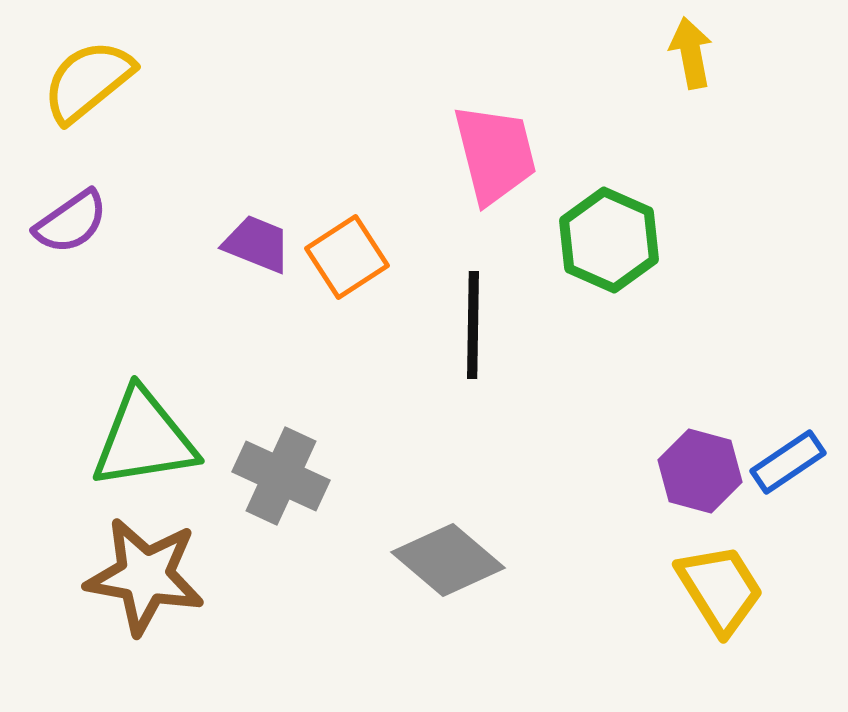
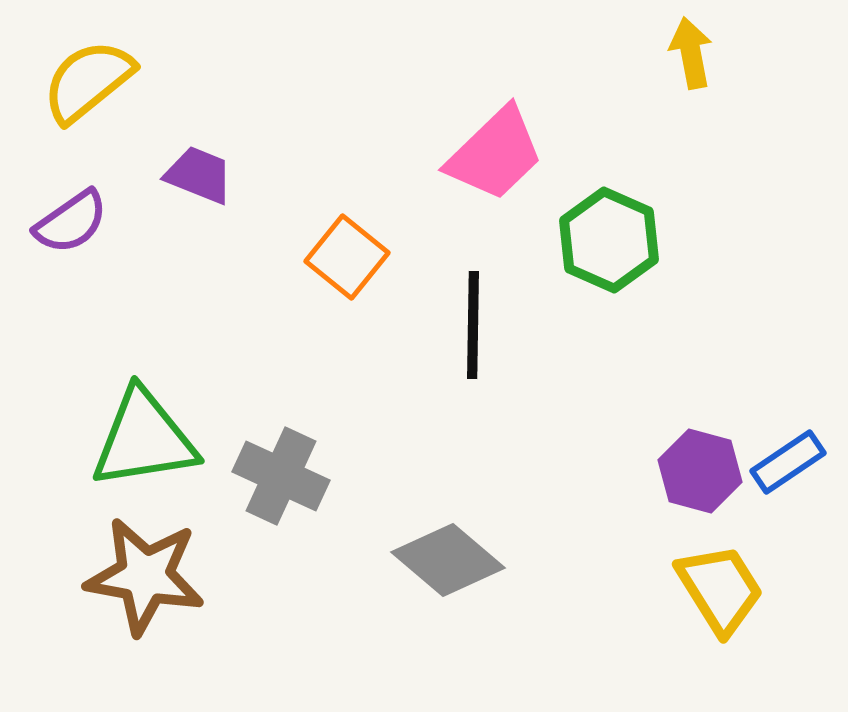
pink trapezoid: rotated 60 degrees clockwise
purple trapezoid: moved 58 px left, 69 px up
orange square: rotated 18 degrees counterclockwise
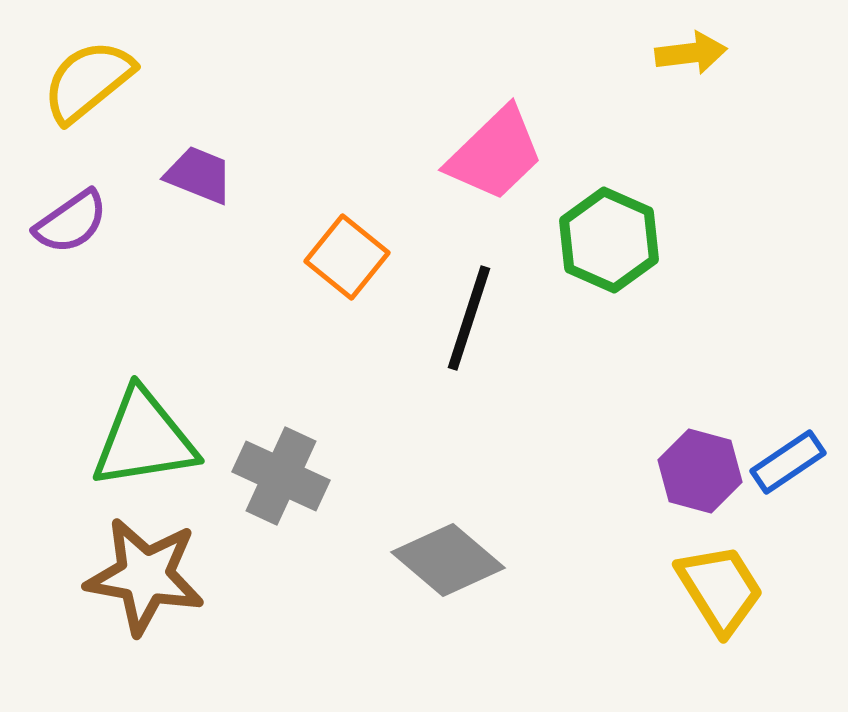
yellow arrow: rotated 94 degrees clockwise
black line: moved 4 px left, 7 px up; rotated 17 degrees clockwise
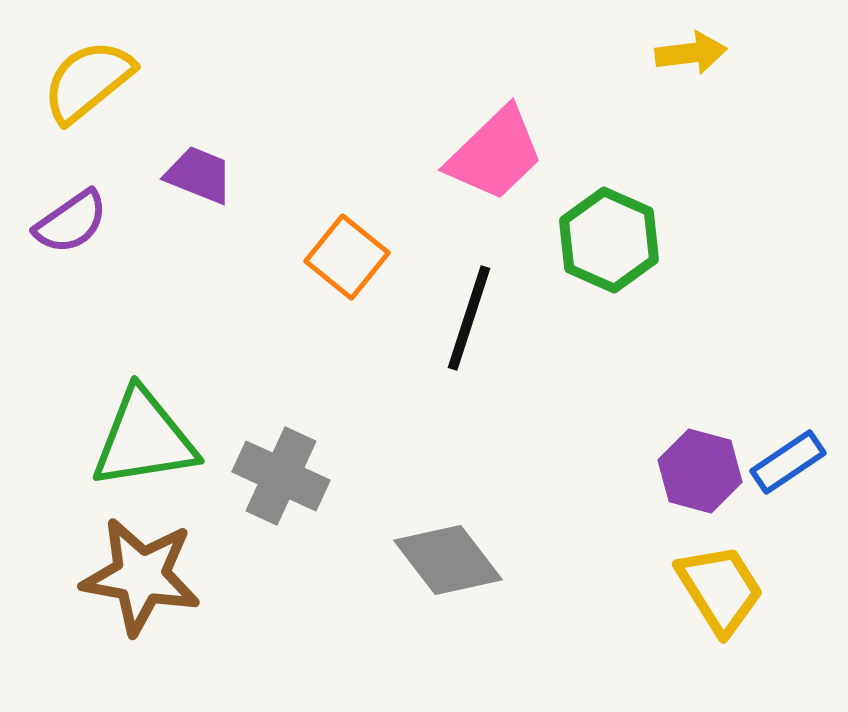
gray diamond: rotated 12 degrees clockwise
brown star: moved 4 px left
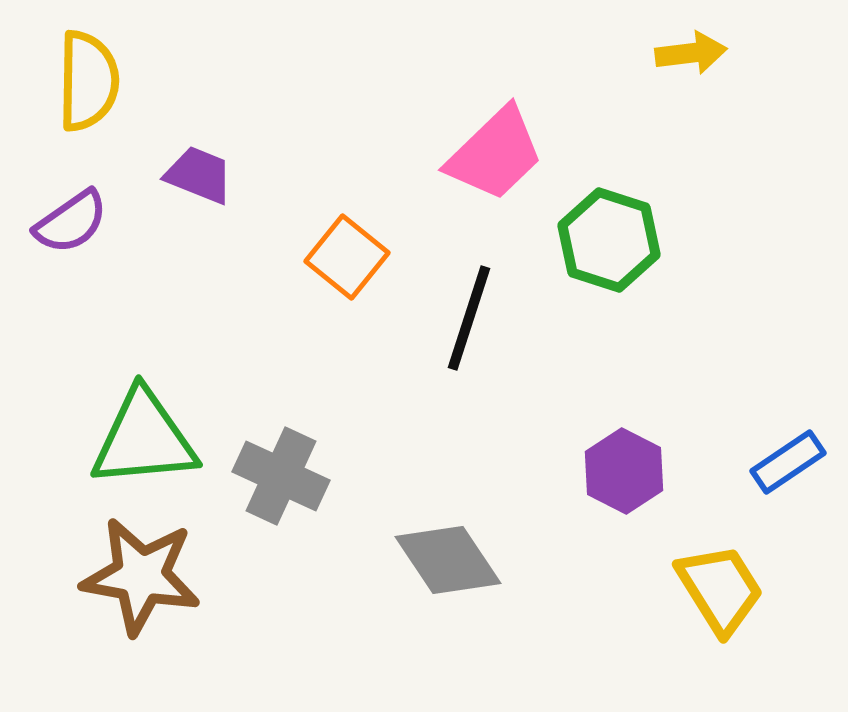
yellow semicircle: rotated 130 degrees clockwise
green hexagon: rotated 6 degrees counterclockwise
green triangle: rotated 4 degrees clockwise
purple hexagon: moved 76 px left; rotated 12 degrees clockwise
gray diamond: rotated 4 degrees clockwise
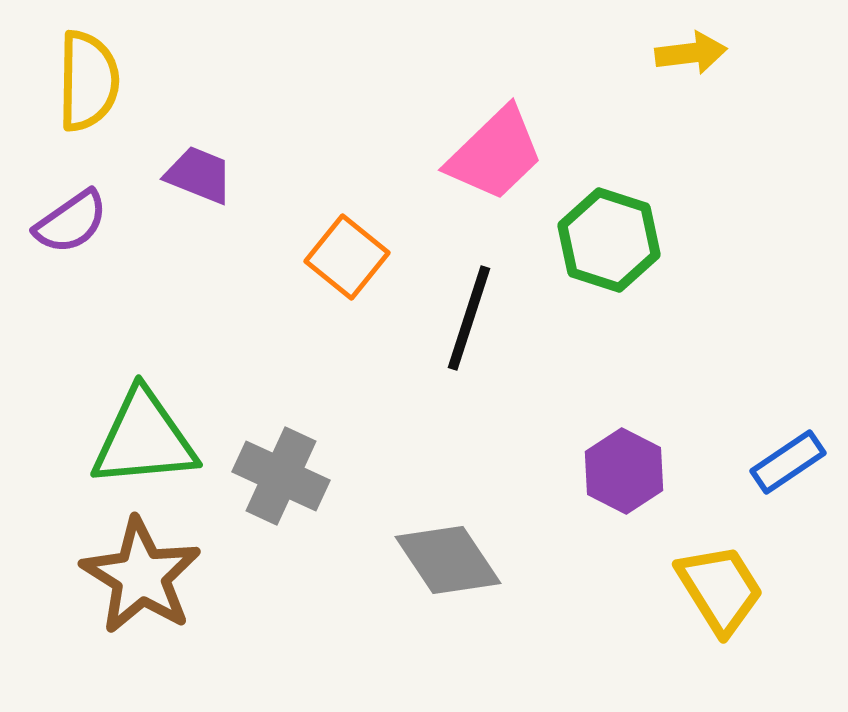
brown star: rotated 22 degrees clockwise
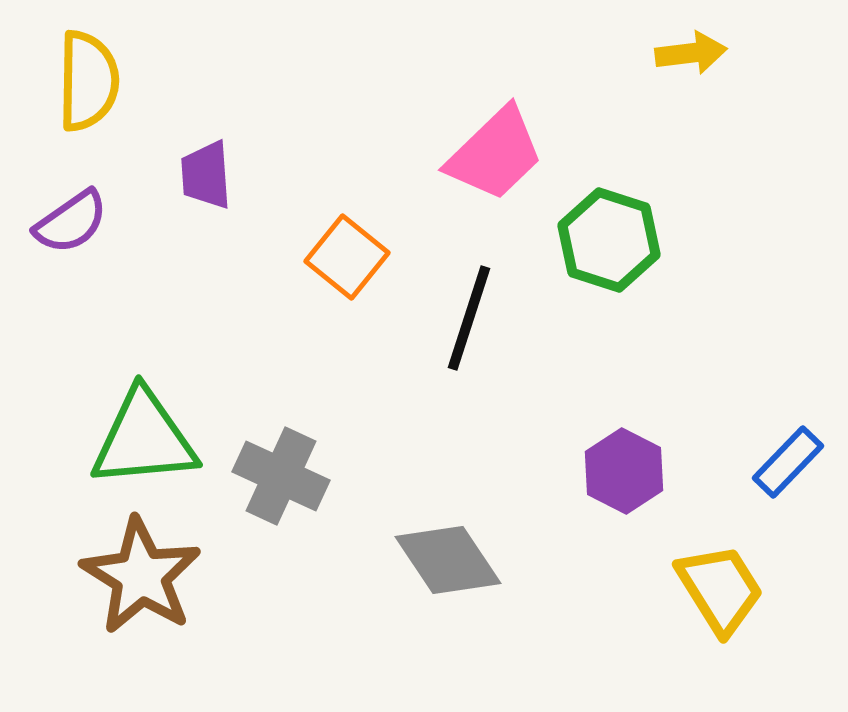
purple trapezoid: moved 7 px right; rotated 116 degrees counterclockwise
blue rectangle: rotated 12 degrees counterclockwise
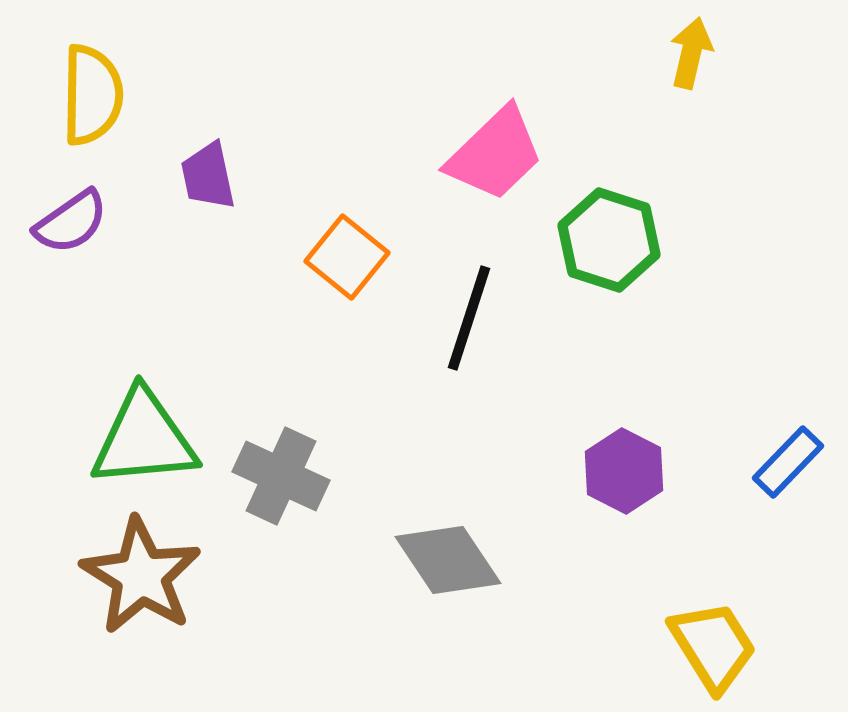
yellow arrow: rotated 70 degrees counterclockwise
yellow semicircle: moved 4 px right, 14 px down
purple trapezoid: moved 2 px right, 1 px down; rotated 8 degrees counterclockwise
yellow trapezoid: moved 7 px left, 57 px down
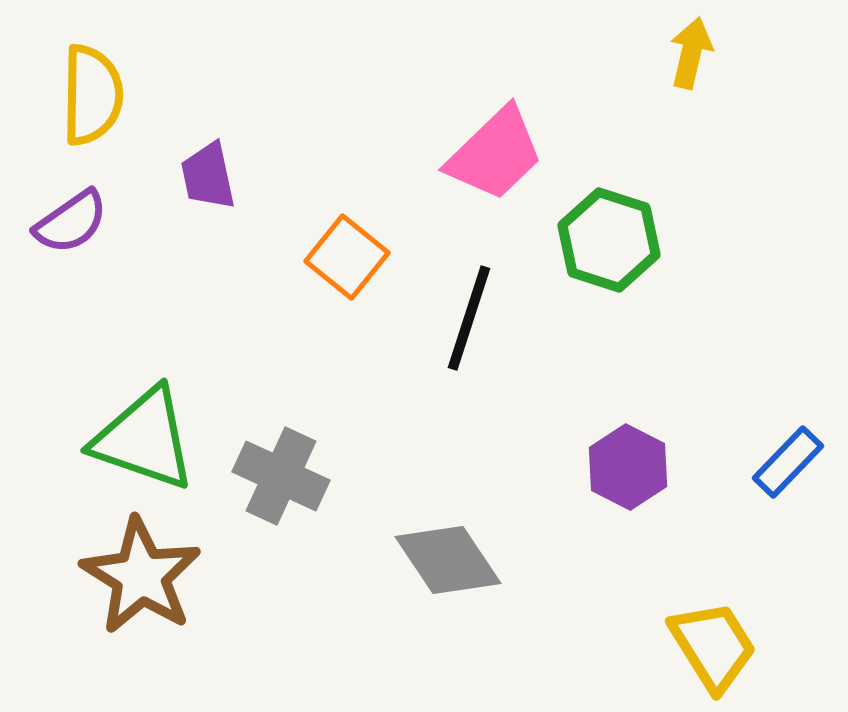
green triangle: rotated 24 degrees clockwise
purple hexagon: moved 4 px right, 4 px up
